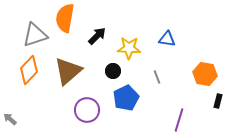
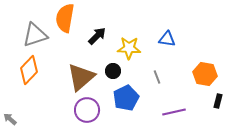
brown triangle: moved 13 px right, 6 px down
purple line: moved 5 px left, 8 px up; rotated 60 degrees clockwise
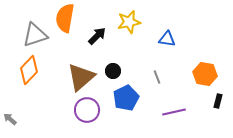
yellow star: moved 26 px up; rotated 15 degrees counterclockwise
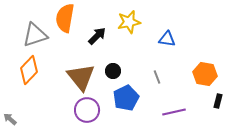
brown triangle: rotated 28 degrees counterclockwise
